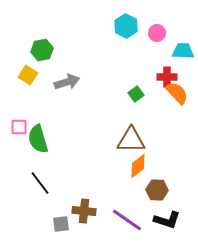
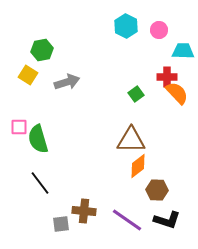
pink circle: moved 2 px right, 3 px up
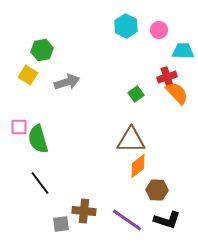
red cross: rotated 18 degrees counterclockwise
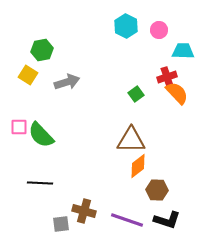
green semicircle: moved 3 px right, 4 px up; rotated 28 degrees counterclockwise
black line: rotated 50 degrees counterclockwise
brown cross: rotated 10 degrees clockwise
purple line: rotated 16 degrees counterclockwise
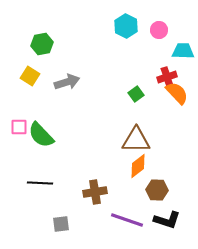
green hexagon: moved 6 px up
yellow square: moved 2 px right, 1 px down
brown triangle: moved 5 px right
brown cross: moved 11 px right, 19 px up; rotated 25 degrees counterclockwise
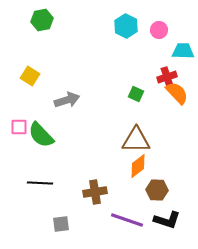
green hexagon: moved 24 px up
gray arrow: moved 18 px down
green square: rotated 28 degrees counterclockwise
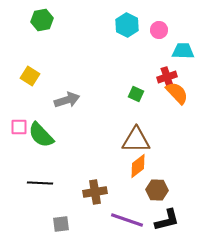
cyan hexagon: moved 1 px right, 1 px up
black L-shape: rotated 32 degrees counterclockwise
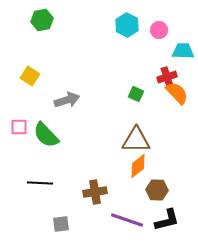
green semicircle: moved 5 px right
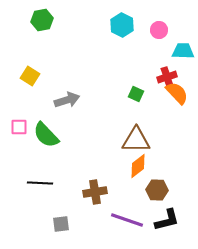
cyan hexagon: moved 5 px left
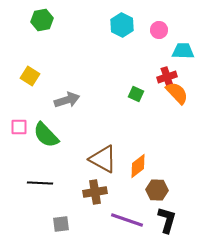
brown triangle: moved 33 px left, 19 px down; rotated 28 degrees clockwise
black L-shape: rotated 60 degrees counterclockwise
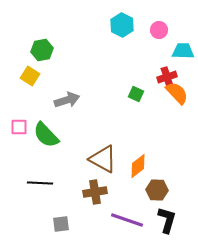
green hexagon: moved 30 px down
